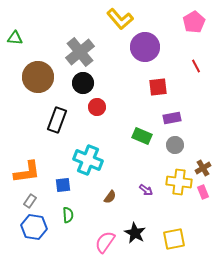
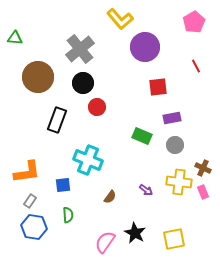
gray cross: moved 3 px up
brown cross: rotated 35 degrees counterclockwise
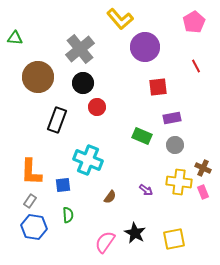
orange L-shape: moved 4 px right; rotated 100 degrees clockwise
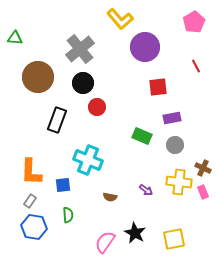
brown semicircle: rotated 64 degrees clockwise
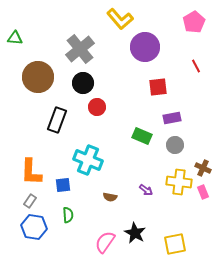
yellow square: moved 1 px right, 5 px down
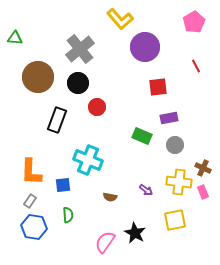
black circle: moved 5 px left
purple rectangle: moved 3 px left
yellow square: moved 24 px up
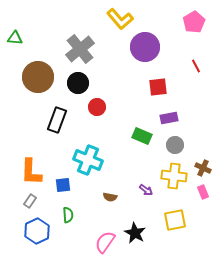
yellow cross: moved 5 px left, 6 px up
blue hexagon: moved 3 px right, 4 px down; rotated 25 degrees clockwise
